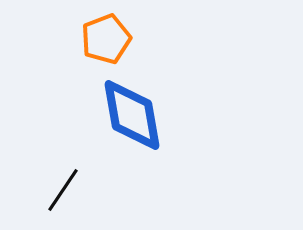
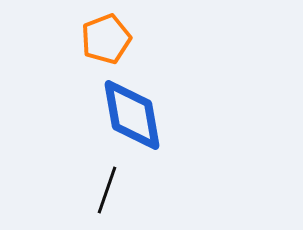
black line: moved 44 px right; rotated 15 degrees counterclockwise
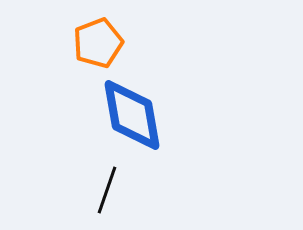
orange pentagon: moved 8 px left, 4 px down
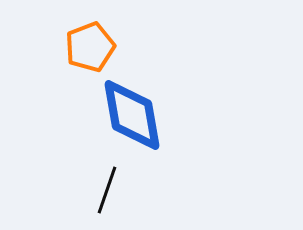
orange pentagon: moved 8 px left, 4 px down
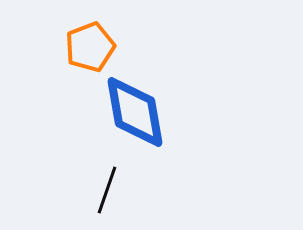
blue diamond: moved 3 px right, 3 px up
